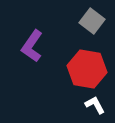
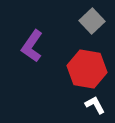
gray square: rotated 10 degrees clockwise
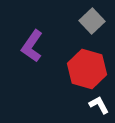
red hexagon: rotated 6 degrees clockwise
white L-shape: moved 4 px right
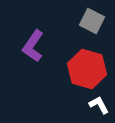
gray square: rotated 20 degrees counterclockwise
purple L-shape: moved 1 px right
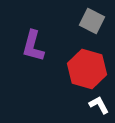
purple L-shape: rotated 20 degrees counterclockwise
